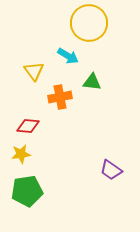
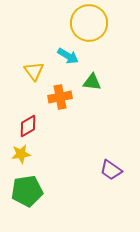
red diamond: rotated 35 degrees counterclockwise
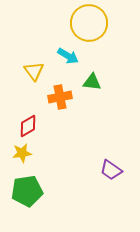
yellow star: moved 1 px right, 1 px up
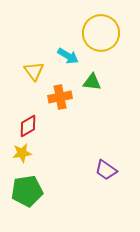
yellow circle: moved 12 px right, 10 px down
purple trapezoid: moved 5 px left
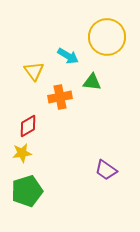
yellow circle: moved 6 px right, 4 px down
green pentagon: rotated 8 degrees counterclockwise
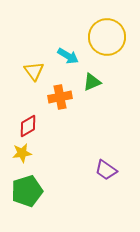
green triangle: rotated 30 degrees counterclockwise
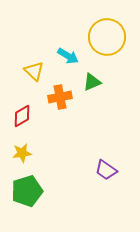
yellow triangle: rotated 10 degrees counterclockwise
red diamond: moved 6 px left, 10 px up
